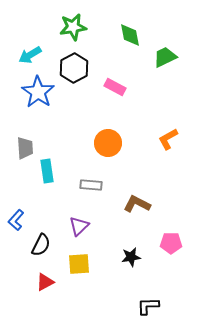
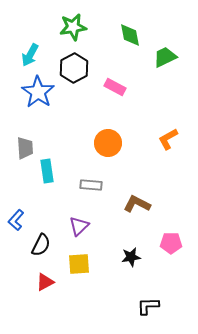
cyan arrow: rotated 30 degrees counterclockwise
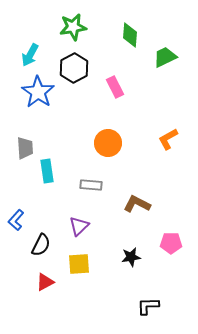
green diamond: rotated 15 degrees clockwise
pink rectangle: rotated 35 degrees clockwise
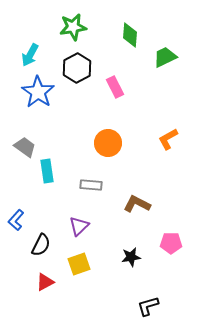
black hexagon: moved 3 px right
gray trapezoid: moved 1 px up; rotated 50 degrees counterclockwise
yellow square: rotated 15 degrees counterclockwise
black L-shape: rotated 15 degrees counterclockwise
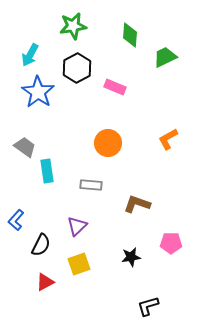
green star: moved 1 px up
pink rectangle: rotated 40 degrees counterclockwise
brown L-shape: rotated 8 degrees counterclockwise
purple triangle: moved 2 px left
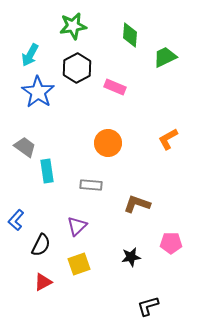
red triangle: moved 2 px left
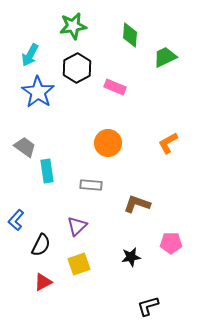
orange L-shape: moved 4 px down
